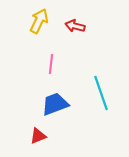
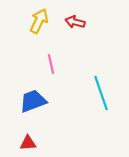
red arrow: moved 4 px up
pink line: rotated 18 degrees counterclockwise
blue trapezoid: moved 22 px left, 3 px up
red triangle: moved 10 px left, 7 px down; rotated 18 degrees clockwise
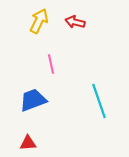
cyan line: moved 2 px left, 8 px down
blue trapezoid: moved 1 px up
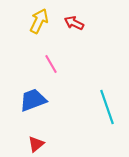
red arrow: moved 1 px left, 1 px down; rotated 12 degrees clockwise
pink line: rotated 18 degrees counterclockwise
cyan line: moved 8 px right, 6 px down
red triangle: moved 8 px right, 1 px down; rotated 36 degrees counterclockwise
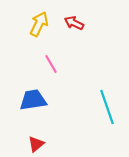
yellow arrow: moved 3 px down
blue trapezoid: rotated 12 degrees clockwise
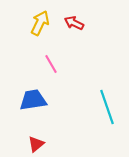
yellow arrow: moved 1 px right, 1 px up
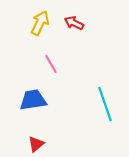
cyan line: moved 2 px left, 3 px up
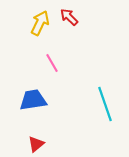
red arrow: moved 5 px left, 6 px up; rotated 18 degrees clockwise
pink line: moved 1 px right, 1 px up
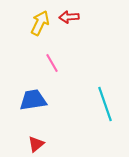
red arrow: rotated 48 degrees counterclockwise
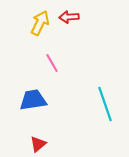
red triangle: moved 2 px right
